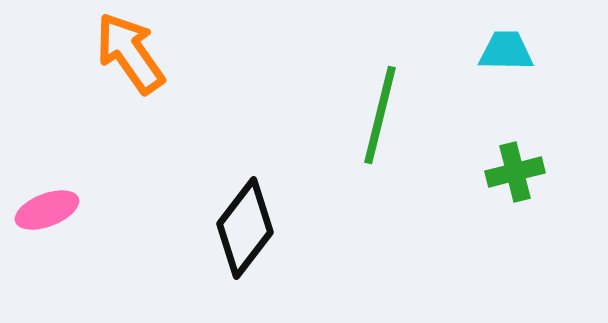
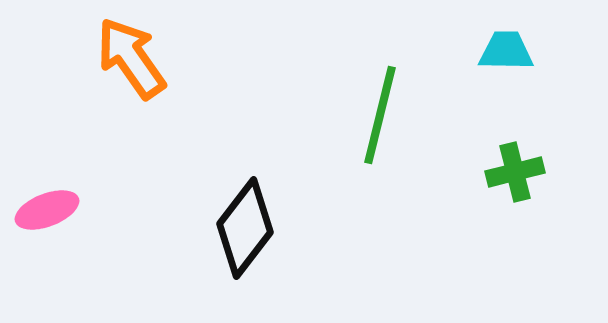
orange arrow: moved 1 px right, 5 px down
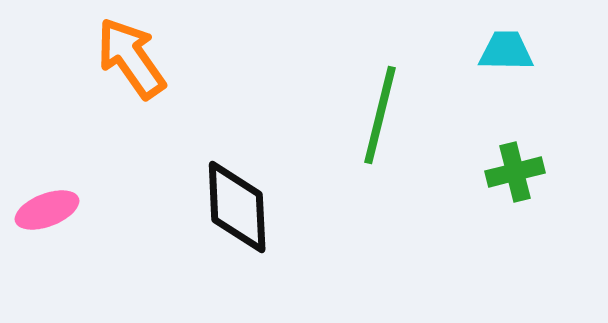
black diamond: moved 8 px left, 21 px up; rotated 40 degrees counterclockwise
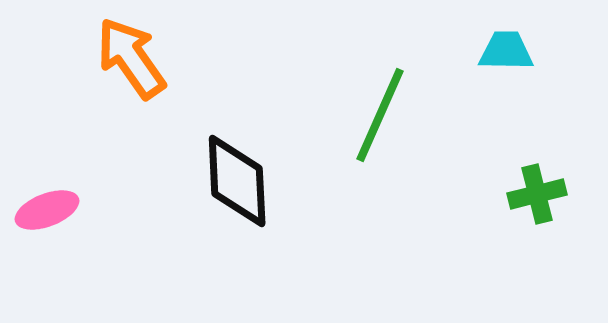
green line: rotated 10 degrees clockwise
green cross: moved 22 px right, 22 px down
black diamond: moved 26 px up
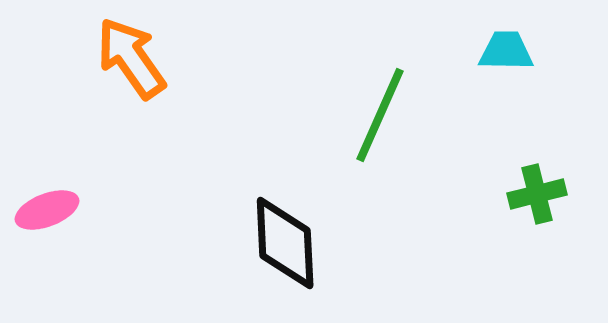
black diamond: moved 48 px right, 62 px down
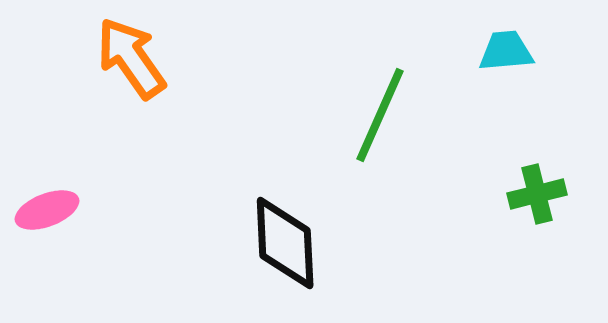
cyan trapezoid: rotated 6 degrees counterclockwise
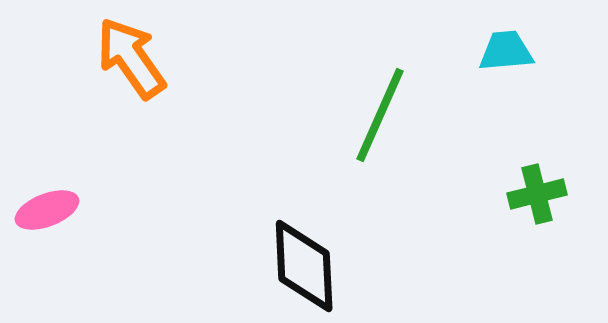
black diamond: moved 19 px right, 23 px down
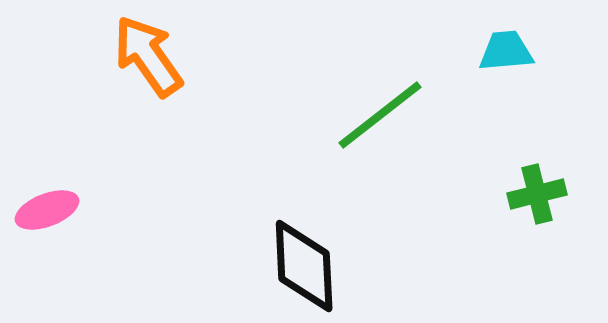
orange arrow: moved 17 px right, 2 px up
green line: rotated 28 degrees clockwise
